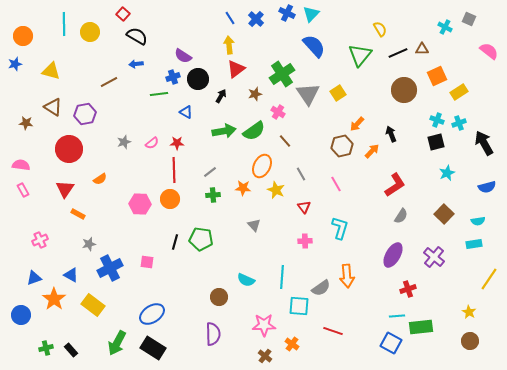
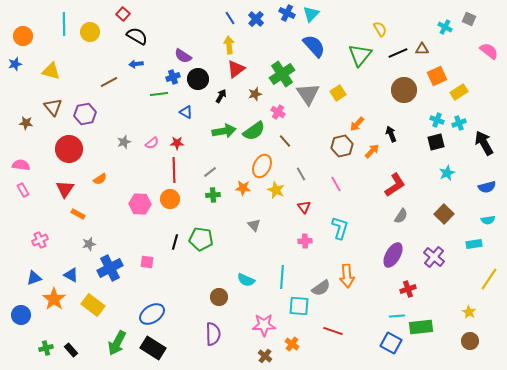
brown triangle at (53, 107): rotated 18 degrees clockwise
cyan semicircle at (478, 221): moved 10 px right, 1 px up
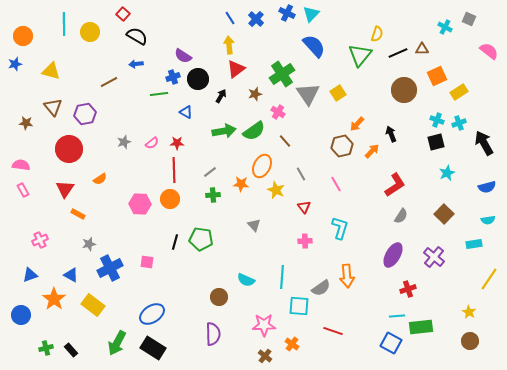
yellow semicircle at (380, 29): moved 3 px left, 5 px down; rotated 49 degrees clockwise
orange star at (243, 188): moved 2 px left, 4 px up
blue triangle at (34, 278): moved 4 px left, 3 px up
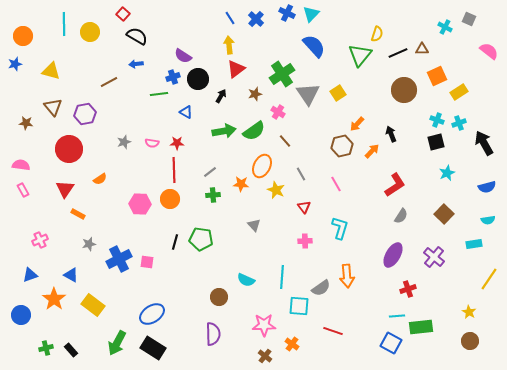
pink semicircle at (152, 143): rotated 48 degrees clockwise
blue cross at (110, 268): moved 9 px right, 9 px up
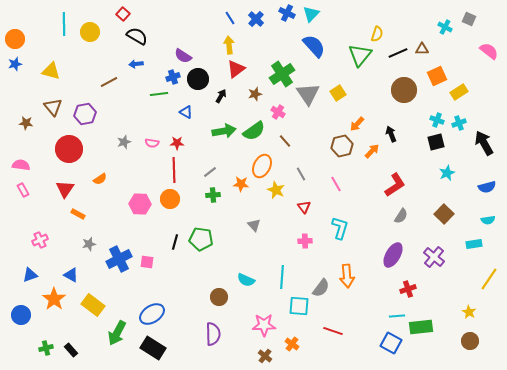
orange circle at (23, 36): moved 8 px left, 3 px down
gray semicircle at (321, 288): rotated 18 degrees counterclockwise
green arrow at (117, 343): moved 10 px up
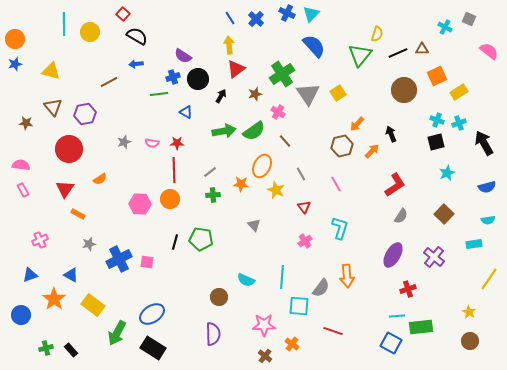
pink cross at (305, 241): rotated 32 degrees counterclockwise
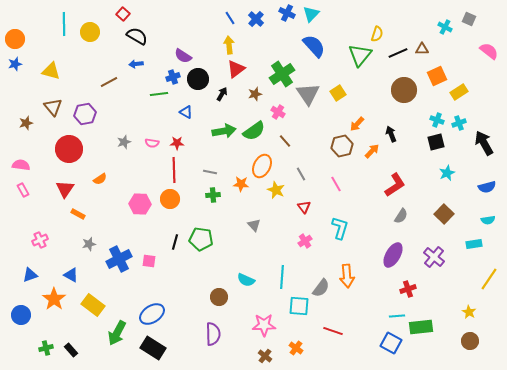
black arrow at (221, 96): moved 1 px right, 2 px up
brown star at (26, 123): rotated 24 degrees counterclockwise
gray line at (210, 172): rotated 48 degrees clockwise
pink square at (147, 262): moved 2 px right, 1 px up
orange cross at (292, 344): moved 4 px right, 4 px down
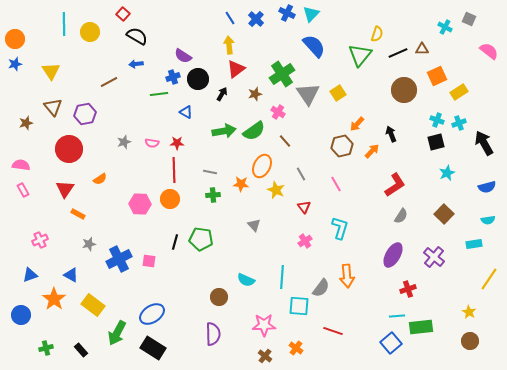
yellow triangle at (51, 71): rotated 42 degrees clockwise
blue square at (391, 343): rotated 20 degrees clockwise
black rectangle at (71, 350): moved 10 px right
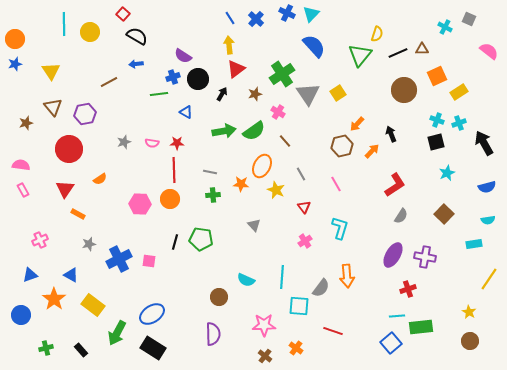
purple cross at (434, 257): moved 9 px left; rotated 30 degrees counterclockwise
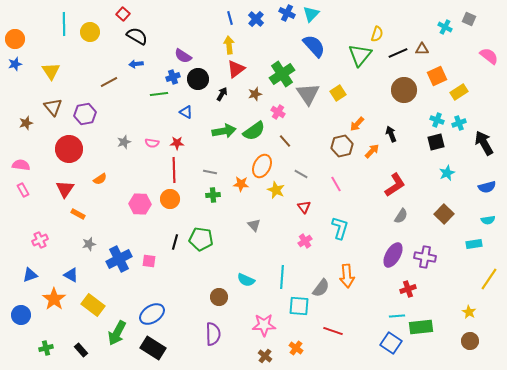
blue line at (230, 18): rotated 16 degrees clockwise
pink semicircle at (489, 51): moved 5 px down
gray line at (301, 174): rotated 32 degrees counterclockwise
blue square at (391, 343): rotated 15 degrees counterclockwise
